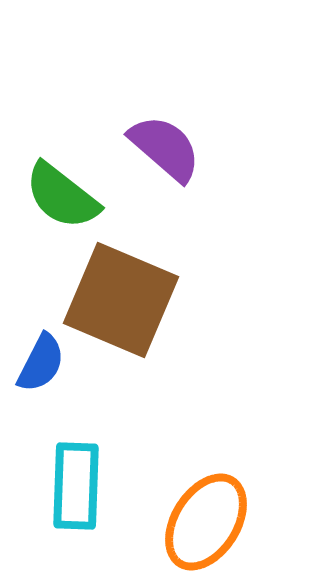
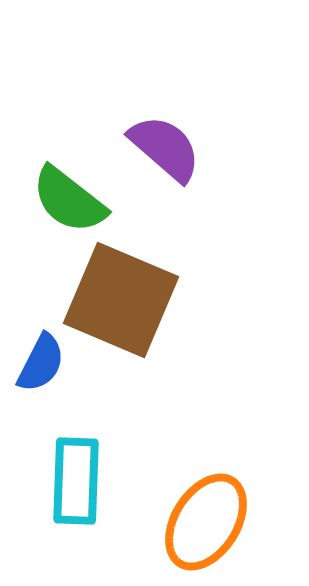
green semicircle: moved 7 px right, 4 px down
cyan rectangle: moved 5 px up
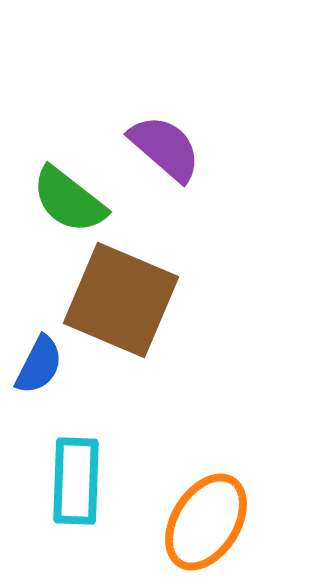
blue semicircle: moved 2 px left, 2 px down
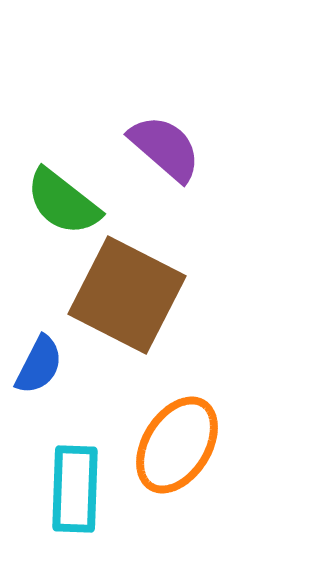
green semicircle: moved 6 px left, 2 px down
brown square: moved 6 px right, 5 px up; rotated 4 degrees clockwise
cyan rectangle: moved 1 px left, 8 px down
orange ellipse: moved 29 px left, 77 px up
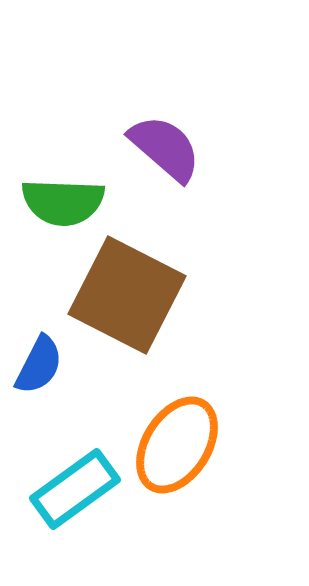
green semicircle: rotated 36 degrees counterclockwise
cyan rectangle: rotated 52 degrees clockwise
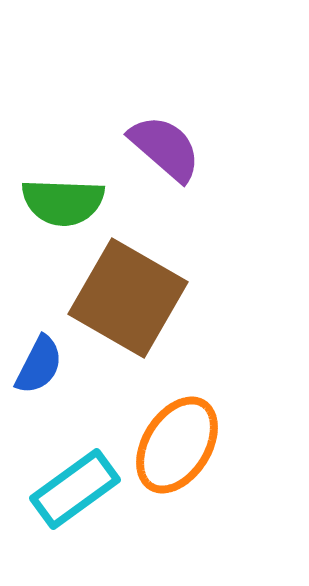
brown square: moved 1 px right, 3 px down; rotated 3 degrees clockwise
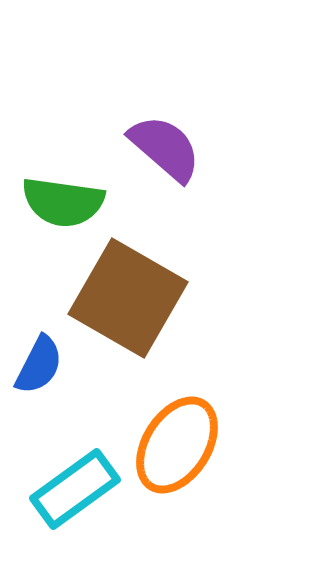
green semicircle: rotated 6 degrees clockwise
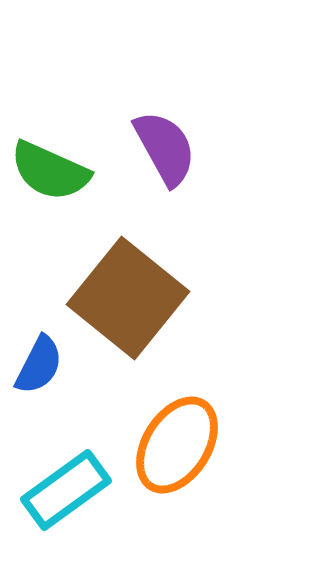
purple semicircle: rotated 20 degrees clockwise
green semicircle: moved 13 px left, 31 px up; rotated 16 degrees clockwise
brown square: rotated 9 degrees clockwise
cyan rectangle: moved 9 px left, 1 px down
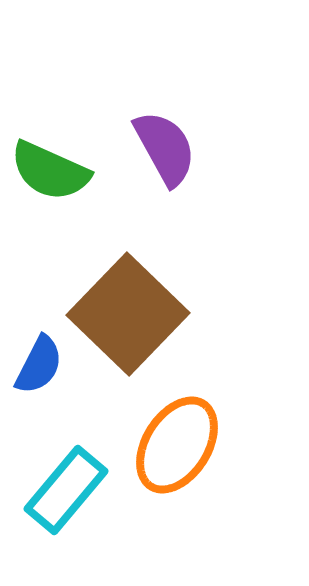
brown square: moved 16 px down; rotated 5 degrees clockwise
cyan rectangle: rotated 14 degrees counterclockwise
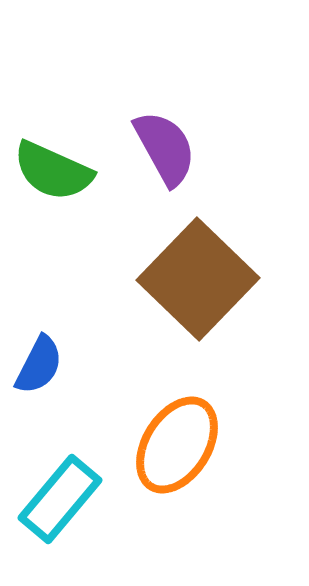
green semicircle: moved 3 px right
brown square: moved 70 px right, 35 px up
cyan rectangle: moved 6 px left, 9 px down
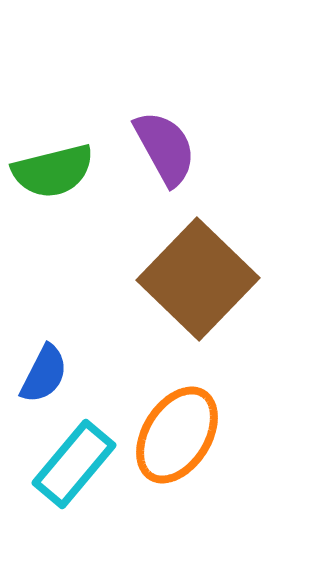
green semicircle: rotated 38 degrees counterclockwise
blue semicircle: moved 5 px right, 9 px down
orange ellipse: moved 10 px up
cyan rectangle: moved 14 px right, 35 px up
